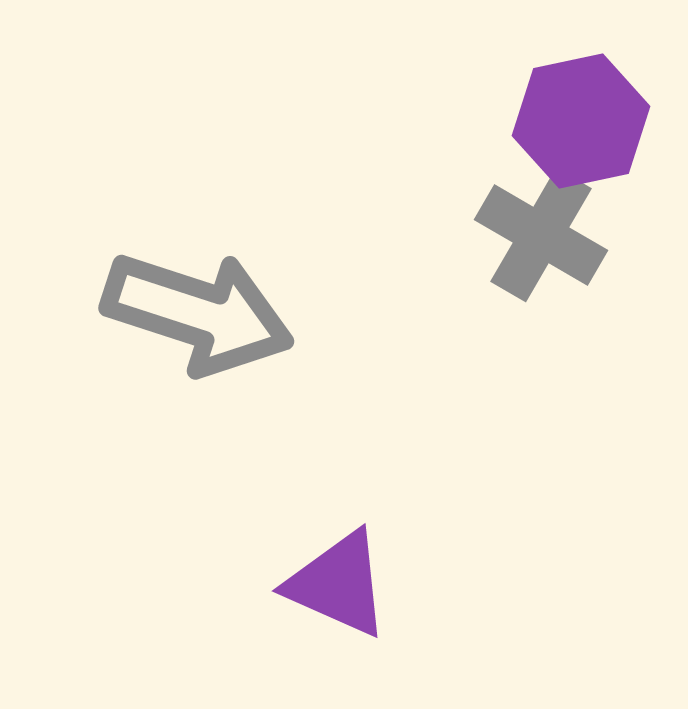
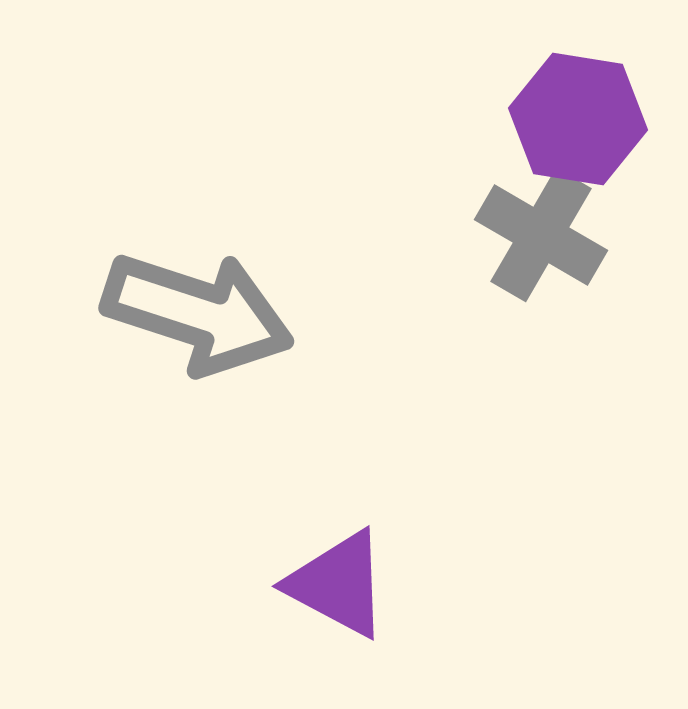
purple hexagon: moved 3 px left, 2 px up; rotated 21 degrees clockwise
purple triangle: rotated 4 degrees clockwise
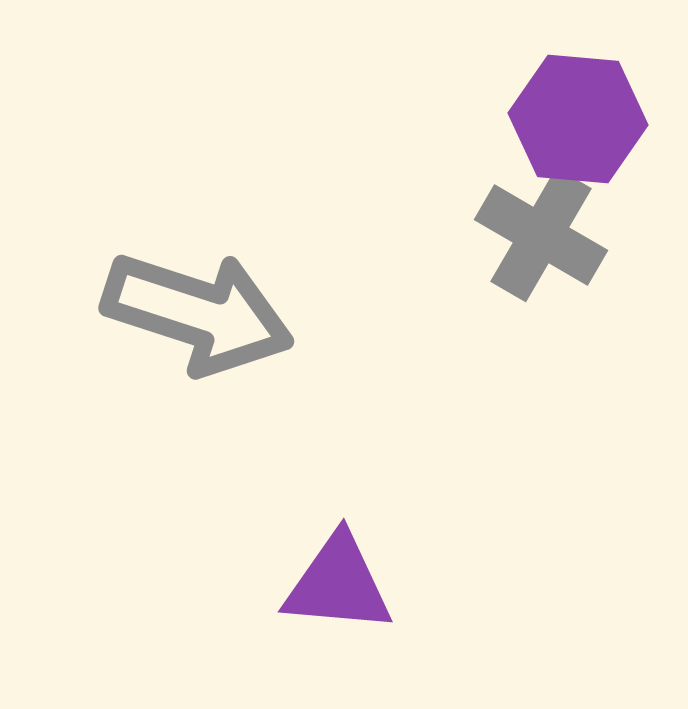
purple hexagon: rotated 4 degrees counterclockwise
purple triangle: rotated 23 degrees counterclockwise
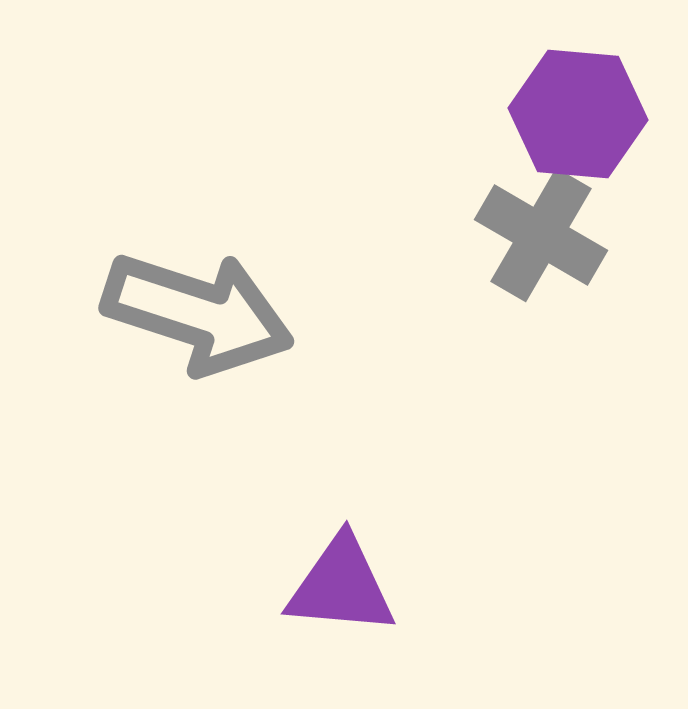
purple hexagon: moved 5 px up
purple triangle: moved 3 px right, 2 px down
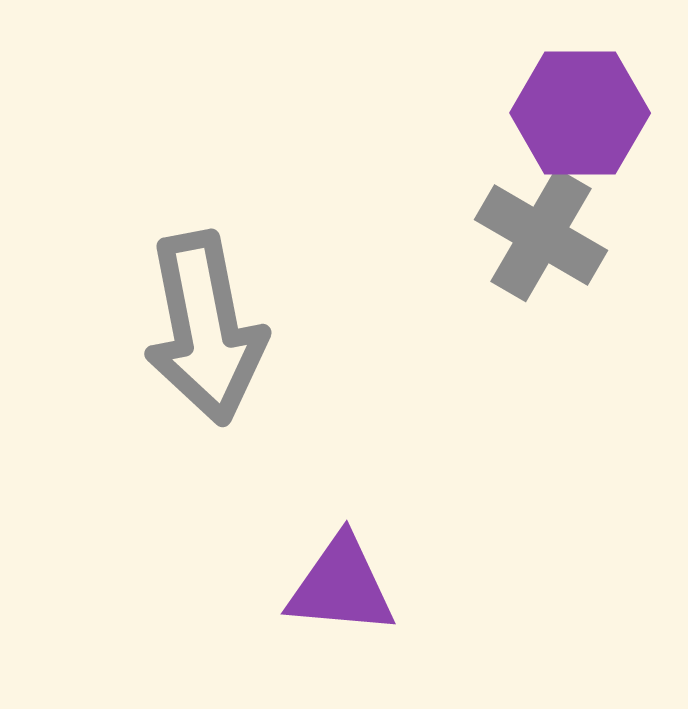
purple hexagon: moved 2 px right, 1 px up; rotated 5 degrees counterclockwise
gray arrow: moved 7 px right, 15 px down; rotated 61 degrees clockwise
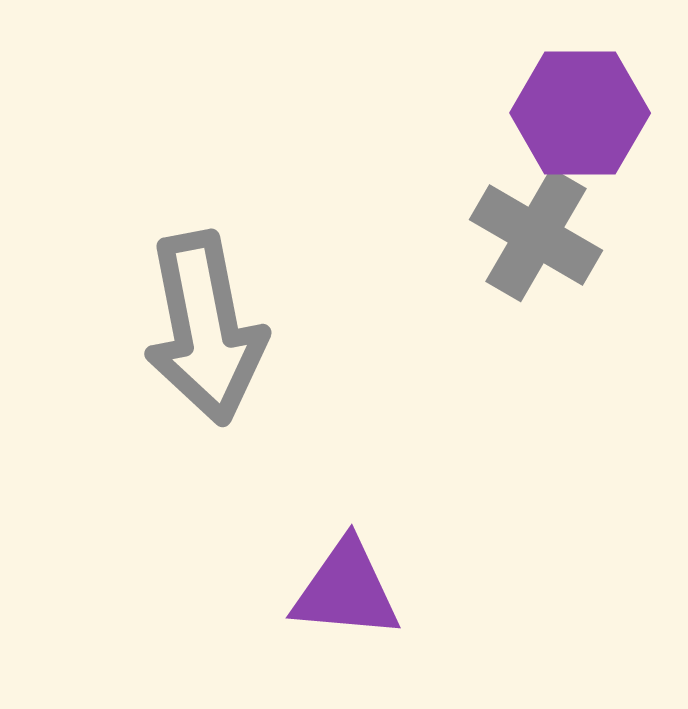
gray cross: moved 5 px left
purple triangle: moved 5 px right, 4 px down
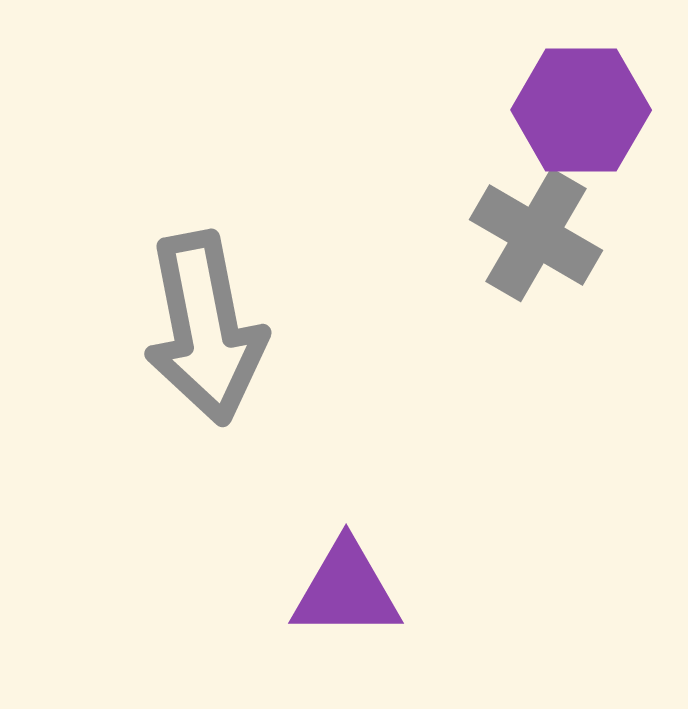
purple hexagon: moved 1 px right, 3 px up
purple triangle: rotated 5 degrees counterclockwise
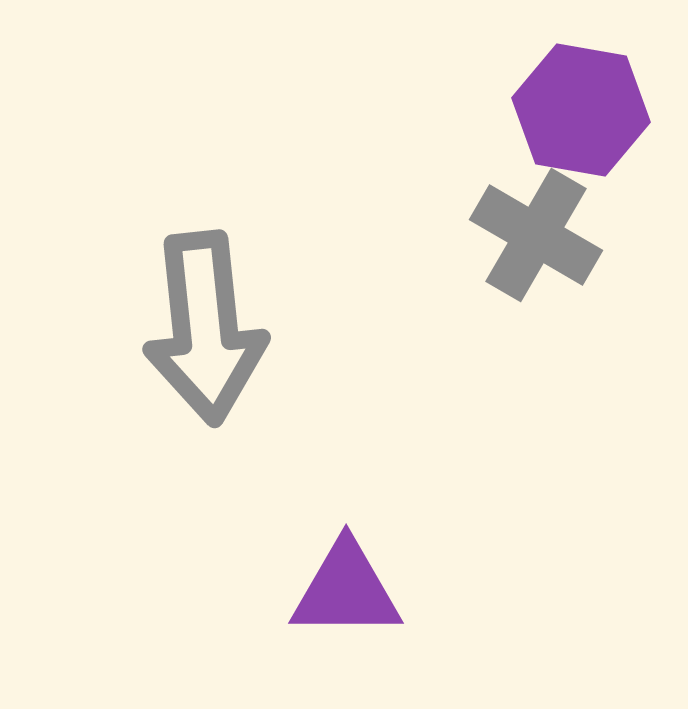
purple hexagon: rotated 10 degrees clockwise
gray arrow: rotated 5 degrees clockwise
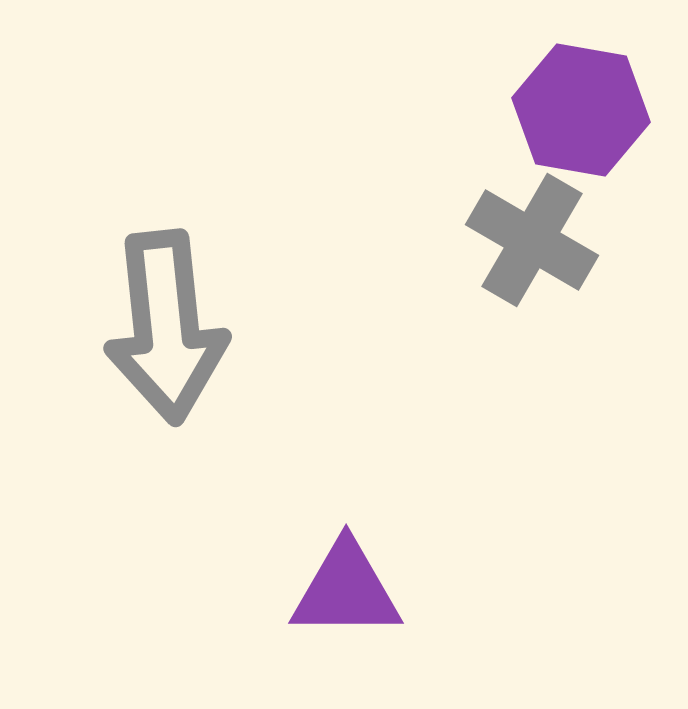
gray cross: moved 4 px left, 5 px down
gray arrow: moved 39 px left, 1 px up
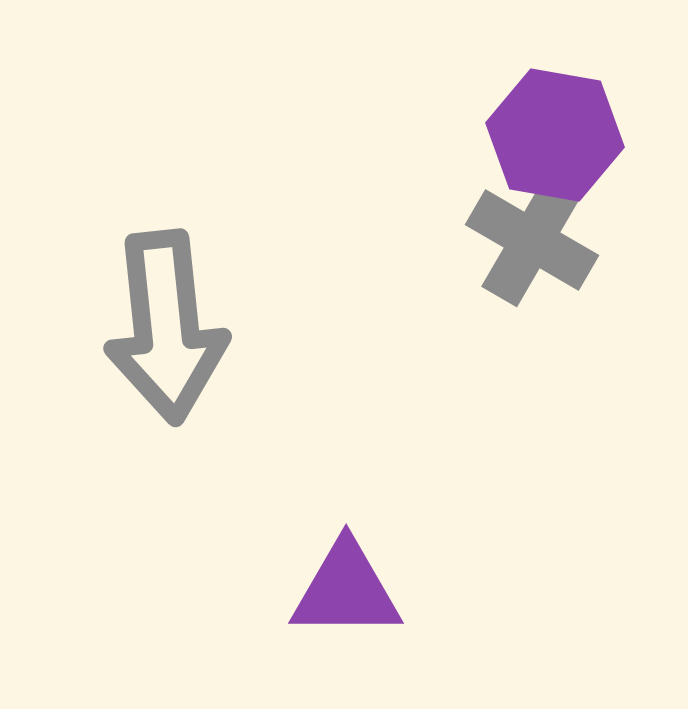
purple hexagon: moved 26 px left, 25 px down
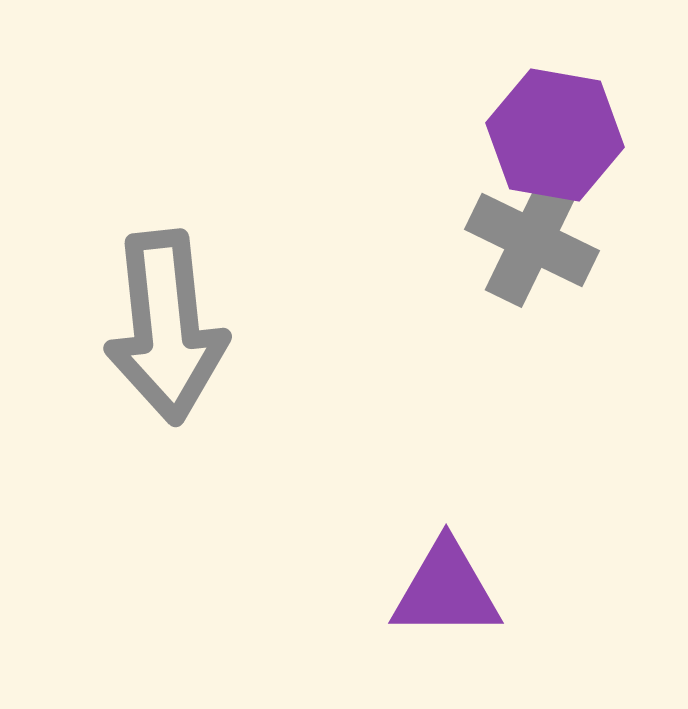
gray cross: rotated 4 degrees counterclockwise
purple triangle: moved 100 px right
